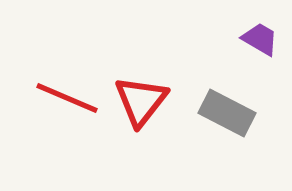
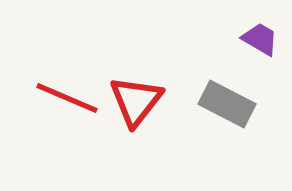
red triangle: moved 5 px left
gray rectangle: moved 9 px up
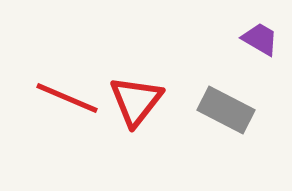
gray rectangle: moved 1 px left, 6 px down
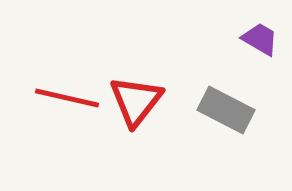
red line: rotated 10 degrees counterclockwise
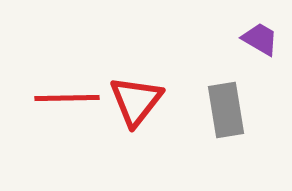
red line: rotated 14 degrees counterclockwise
gray rectangle: rotated 54 degrees clockwise
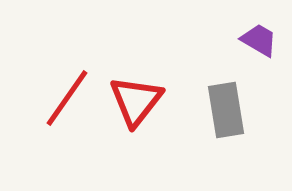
purple trapezoid: moved 1 px left, 1 px down
red line: rotated 54 degrees counterclockwise
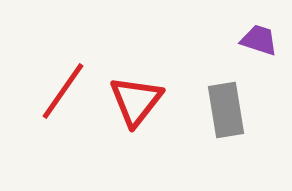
purple trapezoid: rotated 12 degrees counterclockwise
red line: moved 4 px left, 7 px up
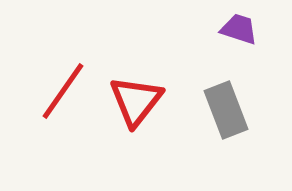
purple trapezoid: moved 20 px left, 11 px up
gray rectangle: rotated 12 degrees counterclockwise
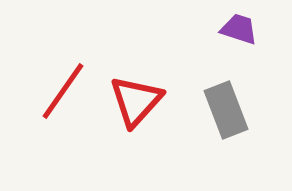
red triangle: rotated 4 degrees clockwise
